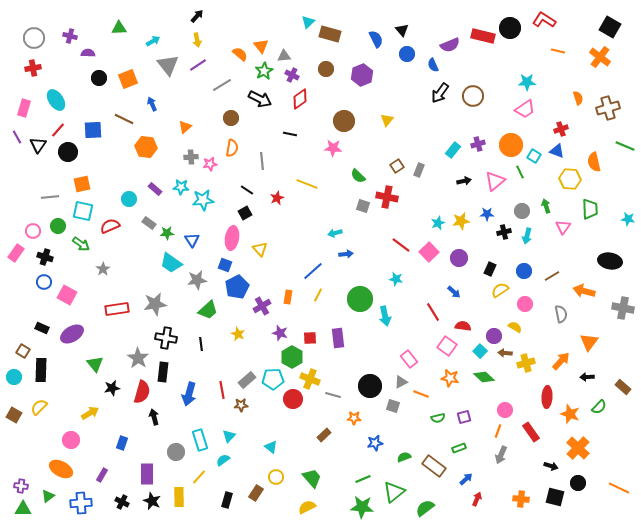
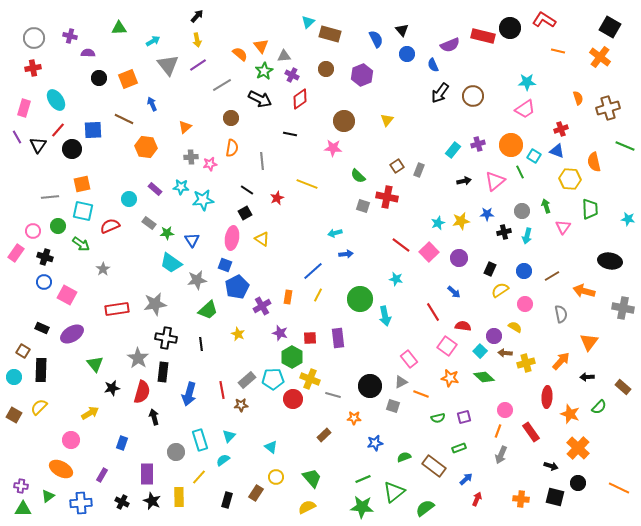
black circle at (68, 152): moved 4 px right, 3 px up
yellow triangle at (260, 249): moved 2 px right, 10 px up; rotated 14 degrees counterclockwise
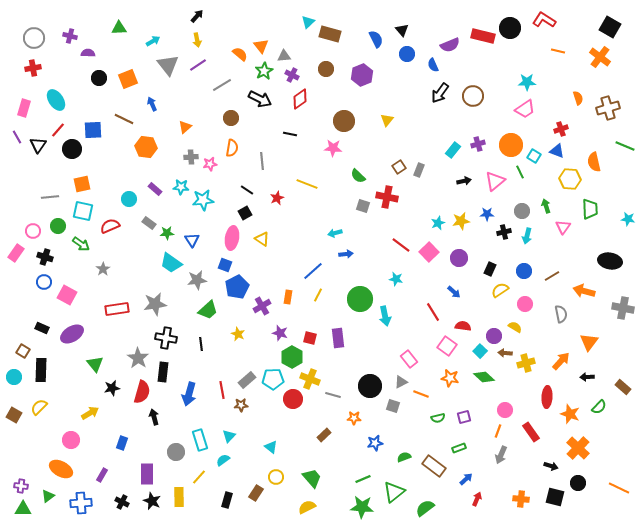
brown square at (397, 166): moved 2 px right, 1 px down
red square at (310, 338): rotated 16 degrees clockwise
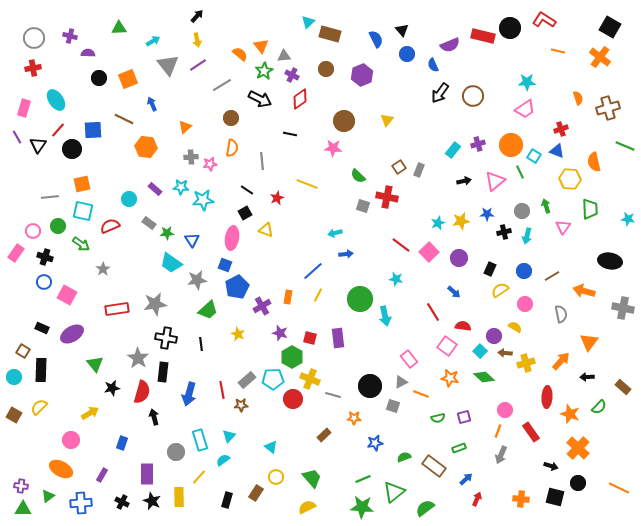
yellow triangle at (262, 239): moved 4 px right, 9 px up; rotated 14 degrees counterclockwise
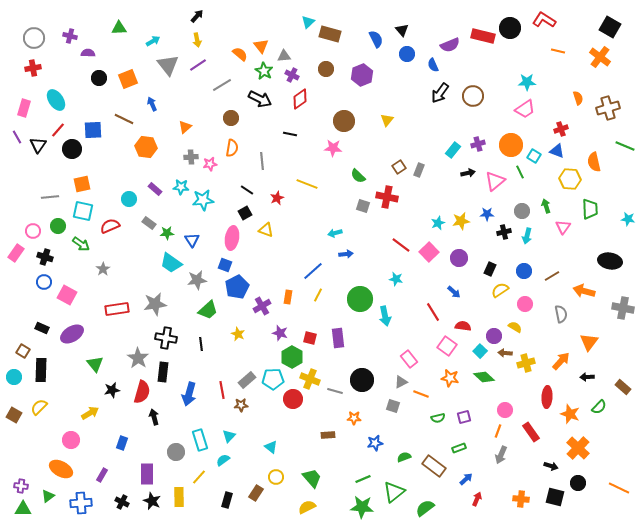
green star at (264, 71): rotated 12 degrees counterclockwise
black arrow at (464, 181): moved 4 px right, 8 px up
black circle at (370, 386): moved 8 px left, 6 px up
black star at (112, 388): moved 2 px down
gray line at (333, 395): moved 2 px right, 4 px up
brown rectangle at (324, 435): moved 4 px right; rotated 40 degrees clockwise
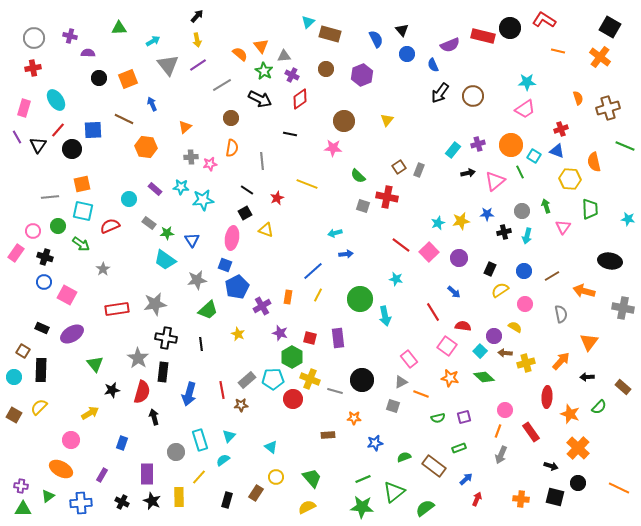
cyan trapezoid at (171, 263): moved 6 px left, 3 px up
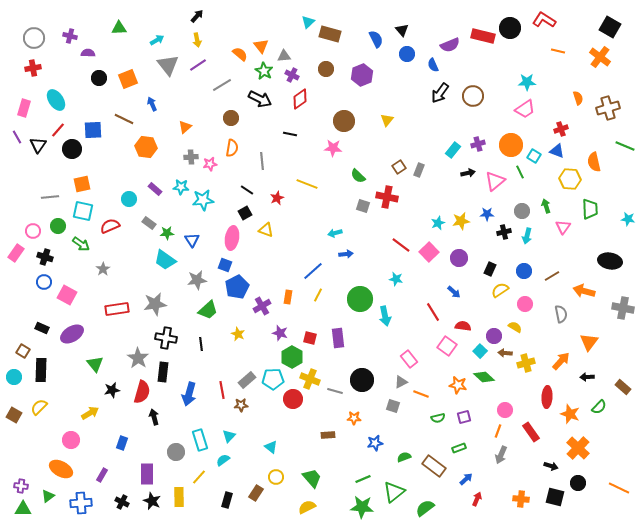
cyan arrow at (153, 41): moved 4 px right, 1 px up
orange star at (450, 378): moved 8 px right, 7 px down
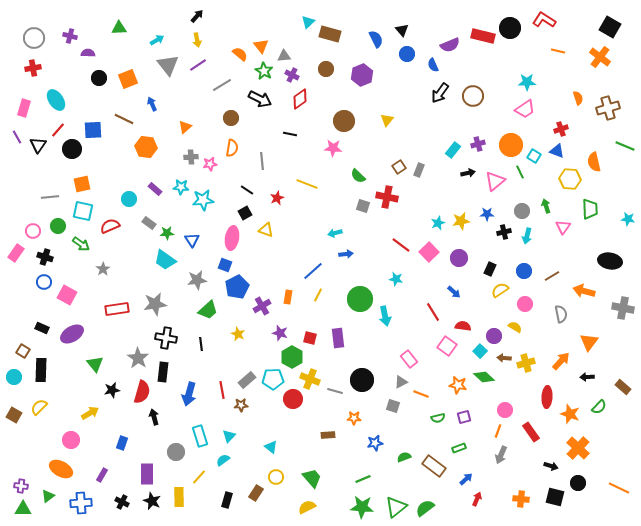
brown arrow at (505, 353): moved 1 px left, 5 px down
cyan rectangle at (200, 440): moved 4 px up
green triangle at (394, 492): moved 2 px right, 15 px down
